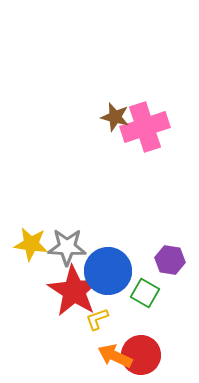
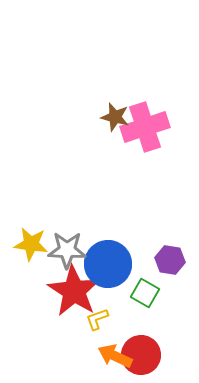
gray star: moved 3 px down
blue circle: moved 7 px up
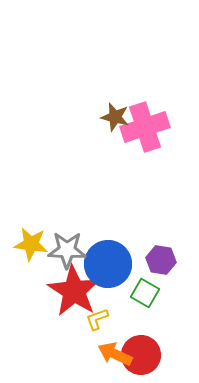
purple hexagon: moved 9 px left
orange arrow: moved 2 px up
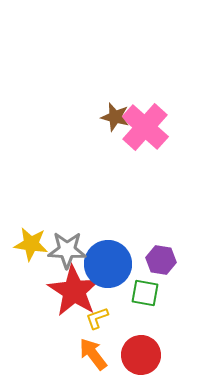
pink cross: rotated 30 degrees counterclockwise
green square: rotated 20 degrees counterclockwise
yellow L-shape: moved 1 px up
orange arrow: moved 22 px left; rotated 28 degrees clockwise
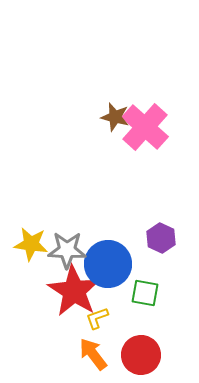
purple hexagon: moved 22 px up; rotated 16 degrees clockwise
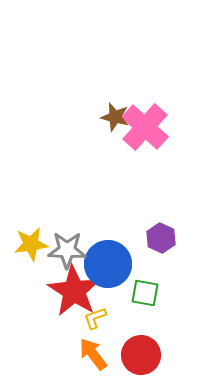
yellow star: rotated 16 degrees counterclockwise
yellow L-shape: moved 2 px left
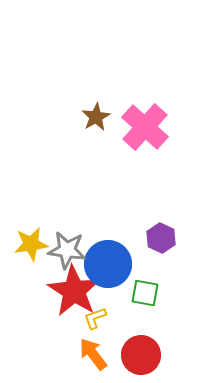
brown star: moved 19 px left; rotated 28 degrees clockwise
gray star: rotated 6 degrees clockwise
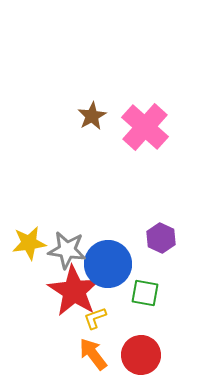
brown star: moved 4 px left, 1 px up
yellow star: moved 2 px left, 1 px up
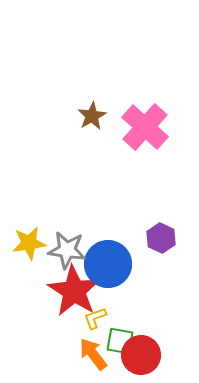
green square: moved 25 px left, 48 px down
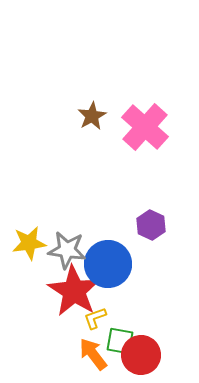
purple hexagon: moved 10 px left, 13 px up
